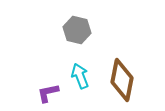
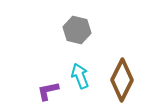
brown diamond: rotated 15 degrees clockwise
purple L-shape: moved 2 px up
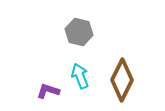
gray hexagon: moved 2 px right, 2 px down
purple L-shape: rotated 30 degrees clockwise
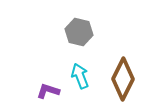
brown diamond: moved 1 px right, 1 px up
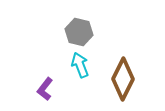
cyan arrow: moved 11 px up
purple L-shape: moved 3 px left, 2 px up; rotated 70 degrees counterclockwise
